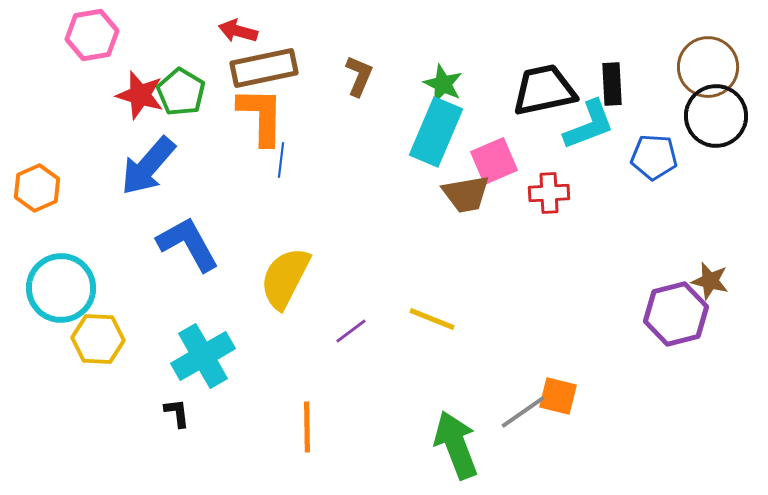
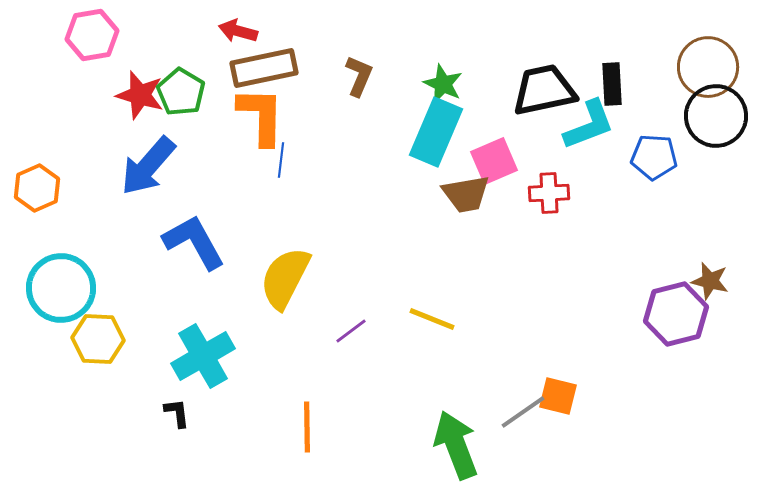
blue L-shape: moved 6 px right, 2 px up
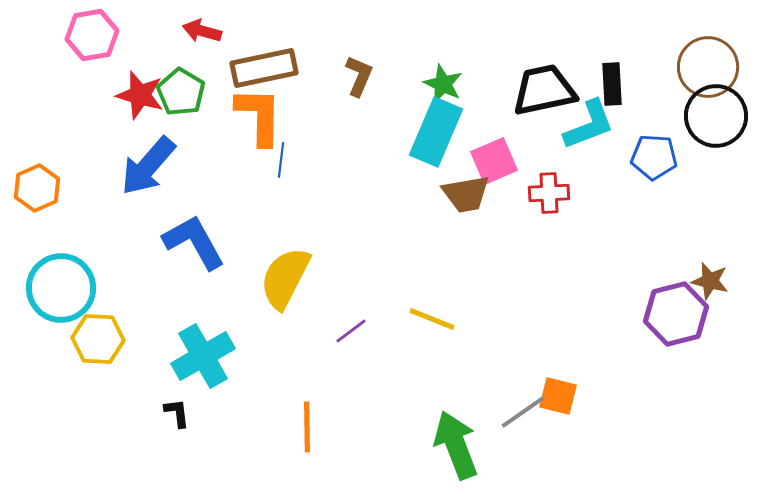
red arrow: moved 36 px left
orange L-shape: moved 2 px left
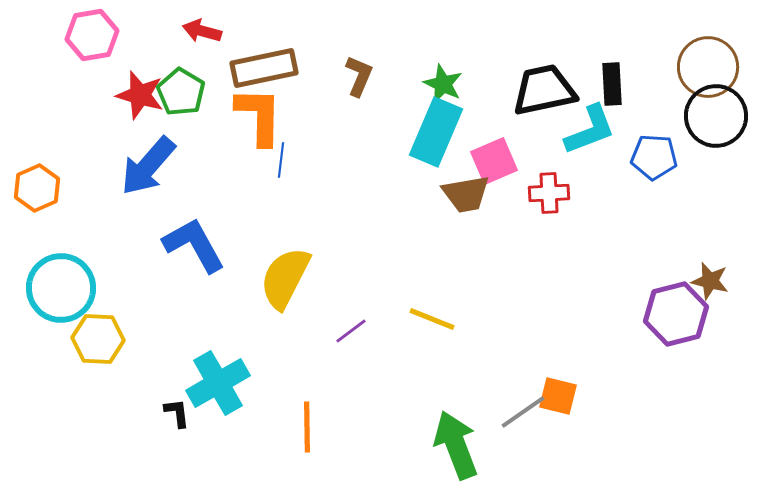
cyan L-shape: moved 1 px right, 5 px down
blue L-shape: moved 3 px down
cyan cross: moved 15 px right, 27 px down
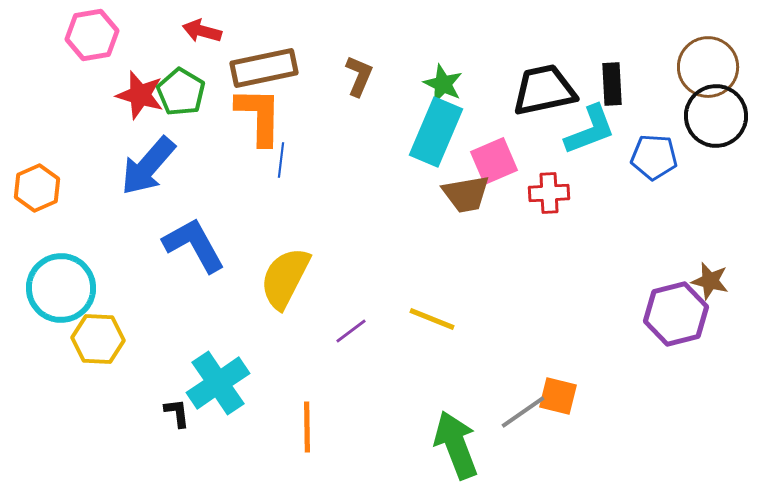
cyan cross: rotated 4 degrees counterclockwise
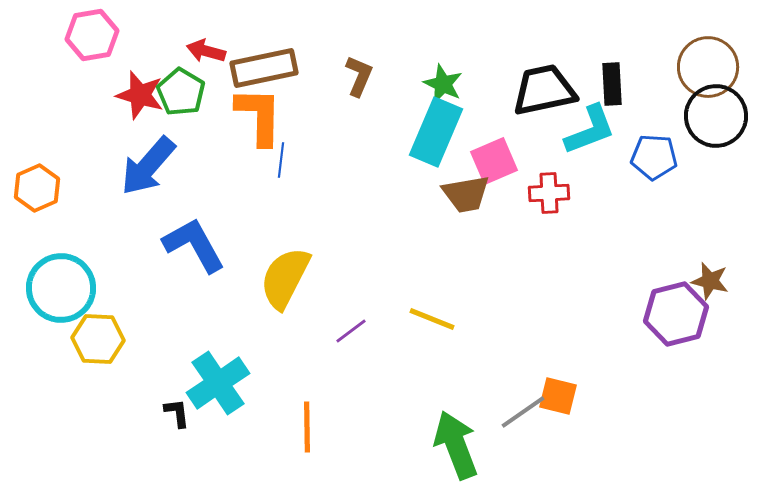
red arrow: moved 4 px right, 20 px down
